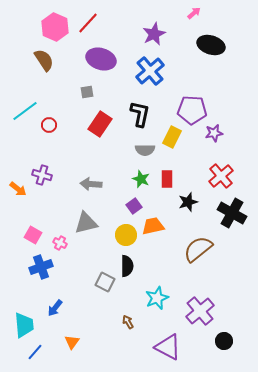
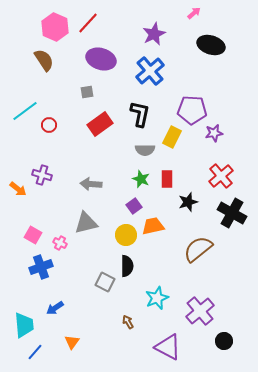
red rectangle at (100, 124): rotated 20 degrees clockwise
blue arrow at (55, 308): rotated 18 degrees clockwise
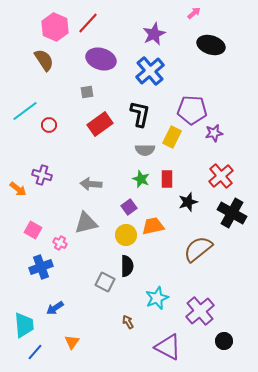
purple square at (134, 206): moved 5 px left, 1 px down
pink square at (33, 235): moved 5 px up
